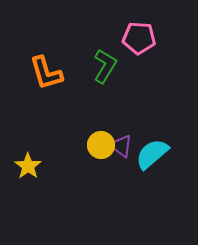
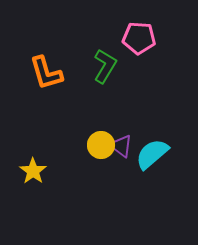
yellow star: moved 5 px right, 5 px down
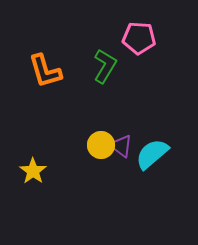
orange L-shape: moved 1 px left, 2 px up
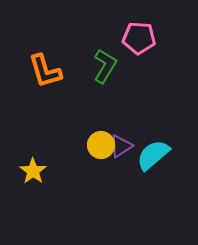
purple triangle: rotated 50 degrees clockwise
cyan semicircle: moved 1 px right, 1 px down
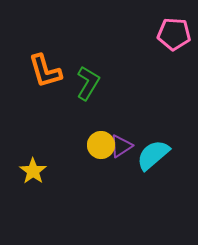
pink pentagon: moved 35 px right, 4 px up
green L-shape: moved 17 px left, 17 px down
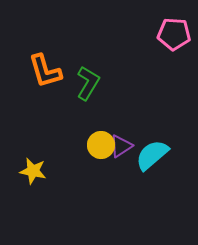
cyan semicircle: moved 1 px left
yellow star: rotated 24 degrees counterclockwise
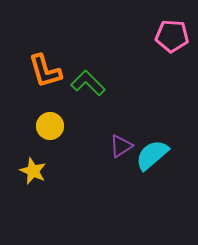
pink pentagon: moved 2 px left, 2 px down
green L-shape: rotated 76 degrees counterclockwise
yellow circle: moved 51 px left, 19 px up
yellow star: rotated 12 degrees clockwise
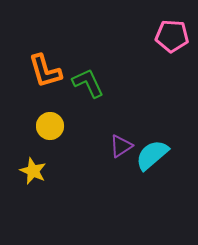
green L-shape: rotated 20 degrees clockwise
